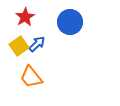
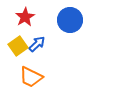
blue circle: moved 2 px up
yellow square: moved 1 px left
orange trapezoid: rotated 25 degrees counterclockwise
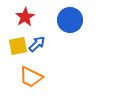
yellow square: rotated 24 degrees clockwise
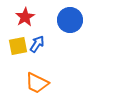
blue arrow: rotated 12 degrees counterclockwise
orange trapezoid: moved 6 px right, 6 px down
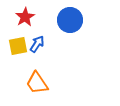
orange trapezoid: rotated 30 degrees clockwise
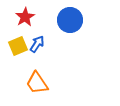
yellow square: rotated 12 degrees counterclockwise
